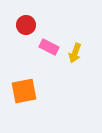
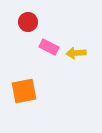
red circle: moved 2 px right, 3 px up
yellow arrow: moved 1 px right; rotated 66 degrees clockwise
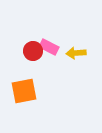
red circle: moved 5 px right, 29 px down
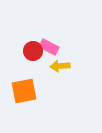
yellow arrow: moved 16 px left, 13 px down
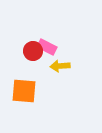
pink rectangle: moved 2 px left
orange square: rotated 16 degrees clockwise
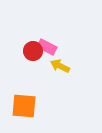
yellow arrow: rotated 30 degrees clockwise
orange square: moved 15 px down
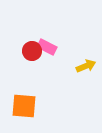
red circle: moved 1 px left
yellow arrow: moved 26 px right; rotated 132 degrees clockwise
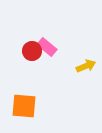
pink rectangle: rotated 12 degrees clockwise
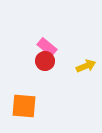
red circle: moved 13 px right, 10 px down
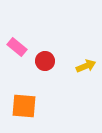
pink rectangle: moved 30 px left
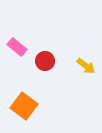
yellow arrow: rotated 60 degrees clockwise
orange square: rotated 32 degrees clockwise
